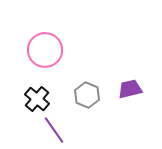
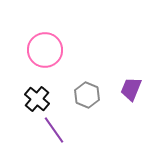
purple trapezoid: moved 1 px right; rotated 55 degrees counterclockwise
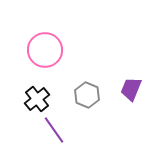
black cross: rotated 10 degrees clockwise
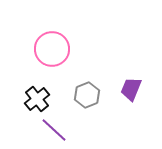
pink circle: moved 7 px right, 1 px up
gray hexagon: rotated 15 degrees clockwise
purple line: rotated 12 degrees counterclockwise
